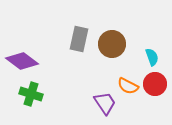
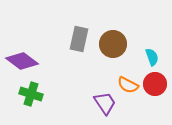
brown circle: moved 1 px right
orange semicircle: moved 1 px up
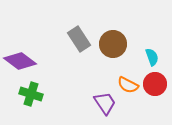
gray rectangle: rotated 45 degrees counterclockwise
purple diamond: moved 2 px left
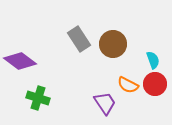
cyan semicircle: moved 1 px right, 3 px down
green cross: moved 7 px right, 4 px down
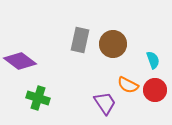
gray rectangle: moved 1 px right, 1 px down; rotated 45 degrees clockwise
red circle: moved 6 px down
